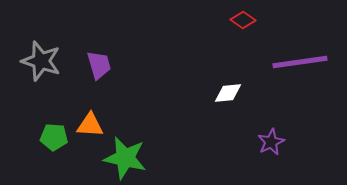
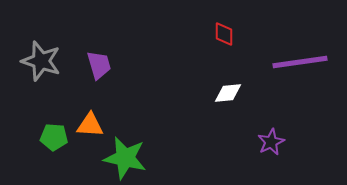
red diamond: moved 19 px left, 14 px down; rotated 55 degrees clockwise
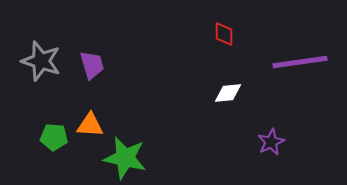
purple trapezoid: moved 7 px left
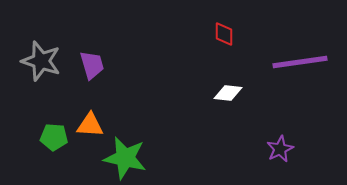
white diamond: rotated 12 degrees clockwise
purple star: moved 9 px right, 7 px down
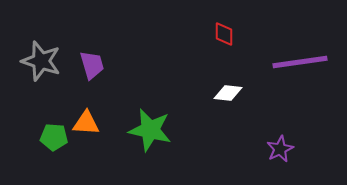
orange triangle: moved 4 px left, 2 px up
green star: moved 25 px right, 28 px up
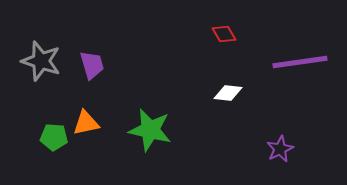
red diamond: rotated 30 degrees counterclockwise
orange triangle: rotated 16 degrees counterclockwise
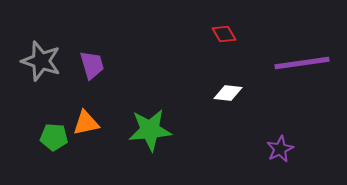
purple line: moved 2 px right, 1 px down
green star: rotated 18 degrees counterclockwise
